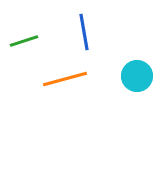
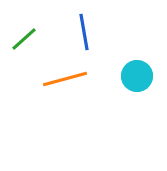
green line: moved 2 px up; rotated 24 degrees counterclockwise
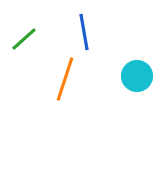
orange line: rotated 57 degrees counterclockwise
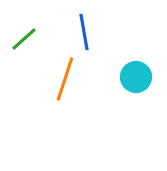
cyan circle: moved 1 px left, 1 px down
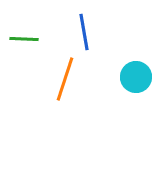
green line: rotated 44 degrees clockwise
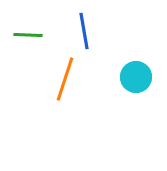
blue line: moved 1 px up
green line: moved 4 px right, 4 px up
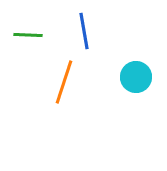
orange line: moved 1 px left, 3 px down
